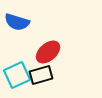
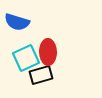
red ellipse: rotated 50 degrees counterclockwise
cyan square: moved 9 px right, 17 px up
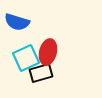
red ellipse: rotated 15 degrees clockwise
black rectangle: moved 2 px up
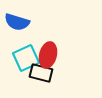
red ellipse: moved 3 px down
black rectangle: rotated 30 degrees clockwise
